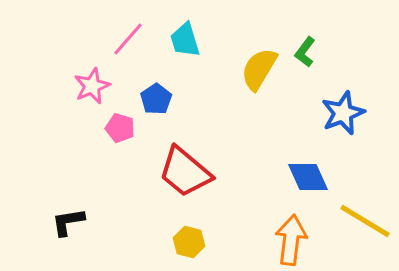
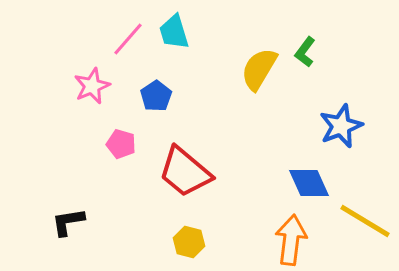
cyan trapezoid: moved 11 px left, 8 px up
blue pentagon: moved 3 px up
blue star: moved 2 px left, 13 px down
pink pentagon: moved 1 px right, 16 px down
blue diamond: moved 1 px right, 6 px down
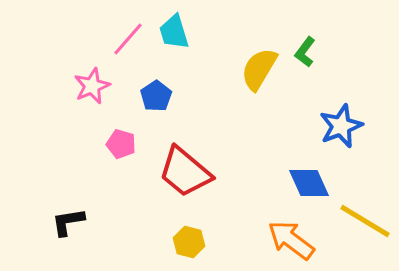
orange arrow: rotated 60 degrees counterclockwise
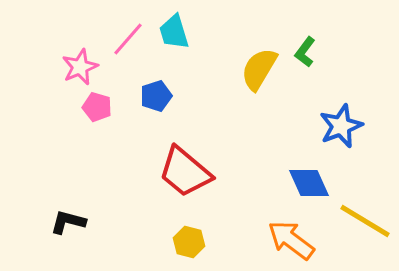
pink star: moved 12 px left, 19 px up
blue pentagon: rotated 16 degrees clockwise
pink pentagon: moved 24 px left, 37 px up
black L-shape: rotated 24 degrees clockwise
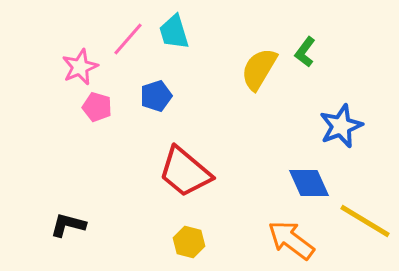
black L-shape: moved 3 px down
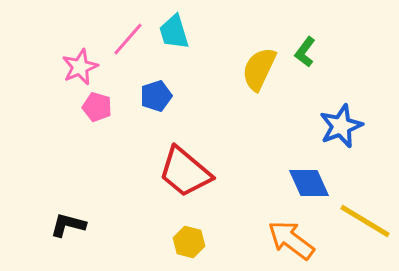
yellow semicircle: rotated 6 degrees counterclockwise
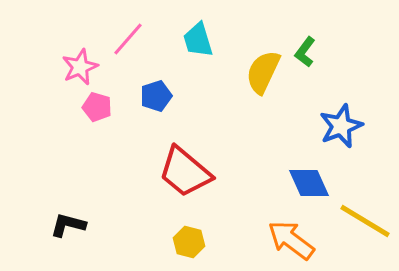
cyan trapezoid: moved 24 px right, 8 px down
yellow semicircle: moved 4 px right, 3 px down
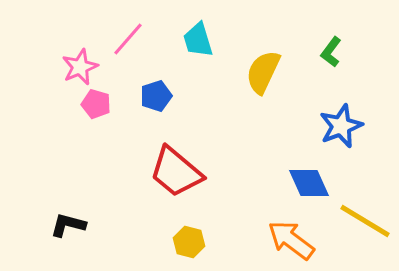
green L-shape: moved 26 px right
pink pentagon: moved 1 px left, 3 px up
red trapezoid: moved 9 px left
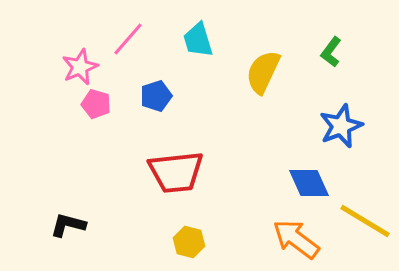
red trapezoid: rotated 46 degrees counterclockwise
orange arrow: moved 5 px right, 1 px up
